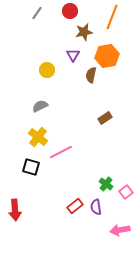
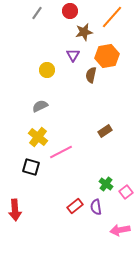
orange line: rotated 20 degrees clockwise
brown rectangle: moved 13 px down
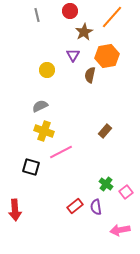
gray line: moved 2 px down; rotated 48 degrees counterclockwise
brown star: rotated 18 degrees counterclockwise
brown semicircle: moved 1 px left
brown rectangle: rotated 16 degrees counterclockwise
yellow cross: moved 6 px right, 6 px up; rotated 18 degrees counterclockwise
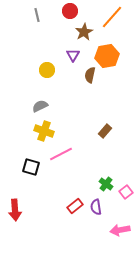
pink line: moved 2 px down
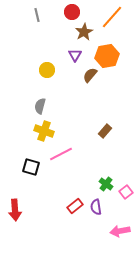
red circle: moved 2 px right, 1 px down
purple triangle: moved 2 px right
brown semicircle: rotated 28 degrees clockwise
gray semicircle: rotated 49 degrees counterclockwise
pink arrow: moved 1 px down
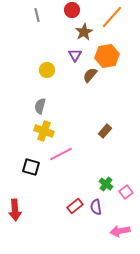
red circle: moved 2 px up
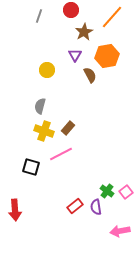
red circle: moved 1 px left
gray line: moved 2 px right, 1 px down; rotated 32 degrees clockwise
brown semicircle: rotated 112 degrees clockwise
brown rectangle: moved 37 px left, 3 px up
green cross: moved 1 px right, 7 px down
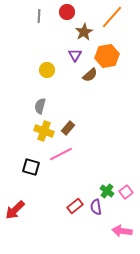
red circle: moved 4 px left, 2 px down
gray line: rotated 16 degrees counterclockwise
brown semicircle: rotated 77 degrees clockwise
red arrow: rotated 50 degrees clockwise
pink arrow: moved 2 px right; rotated 18 degrees clockwise
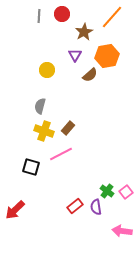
red circle: moved 5 px left, 2 px down
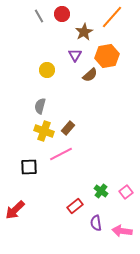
gray line: rotated 32 degrees counterclockwise
black square: moved 2 px left; rotated 18 degrees counterclockwise
green cross: moved 6 px left
purple semicircle: moved 16 px down
